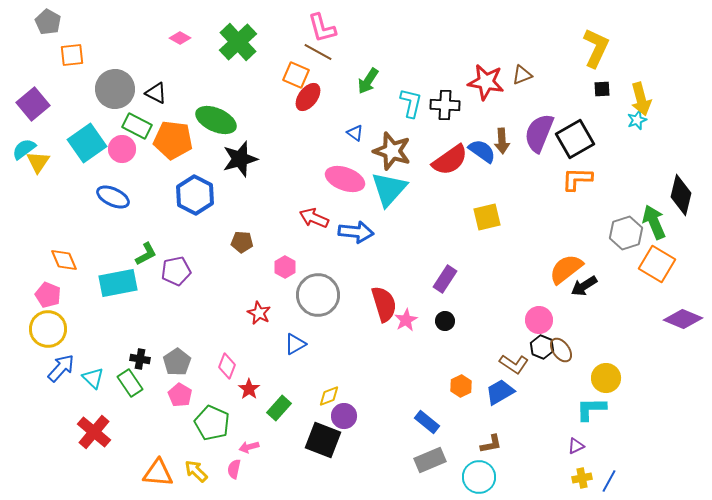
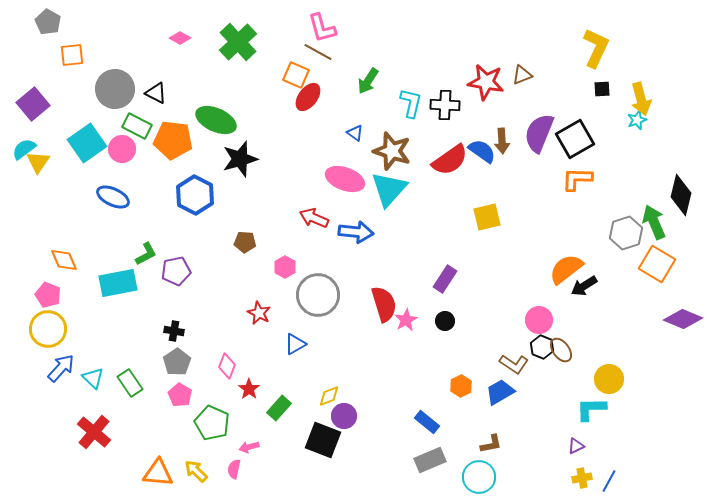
brown pentagon at (242, 242): moved 3 px right
black cross at (140, 359): moved 34 px right, 28 px up
yellow circle at (606, 378): moved 3 px right, 1 px down
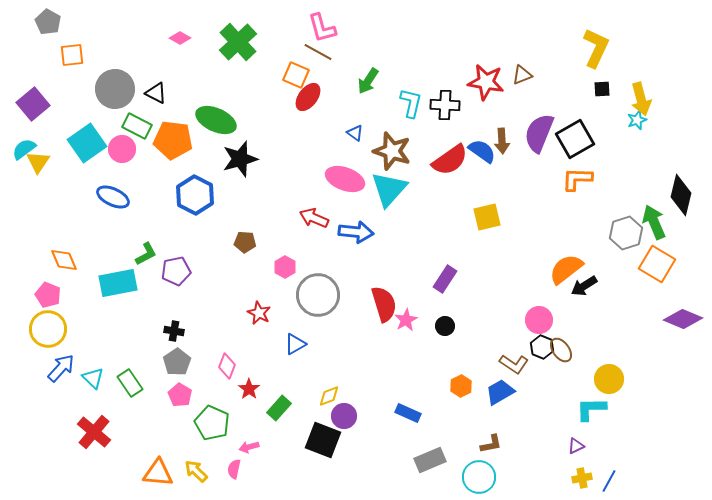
black circle at (445, 321): moved 5 px down
blue rectangle at (427, 422): moved 19 px left, 9 px up; rotated 15 degrees counterclockwise
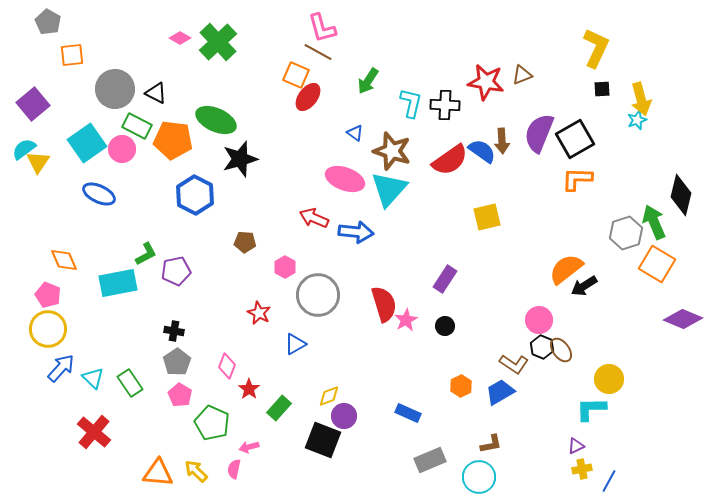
green cross at (238, 42): moved 20 px left
blue ellipse at (113, 197): moved 14 px left, 3 px up
yellow cross at (582, 478): moved 9 px up
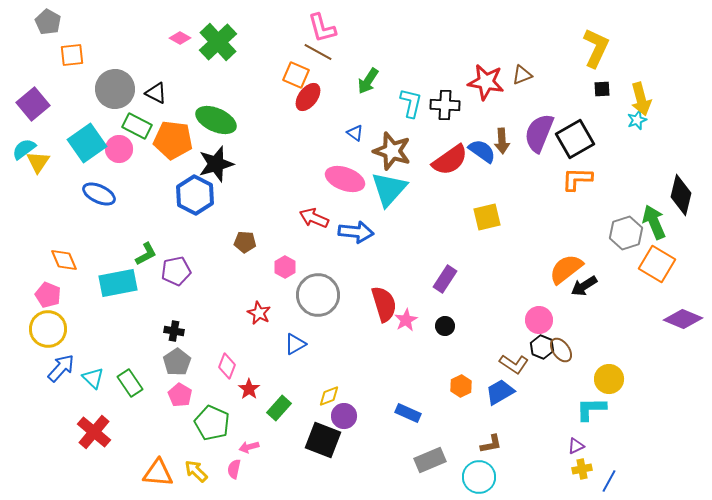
pink circle at (122, 149): moved 3 px left
black star at (240, 159): moved 24 px left, 5 px down
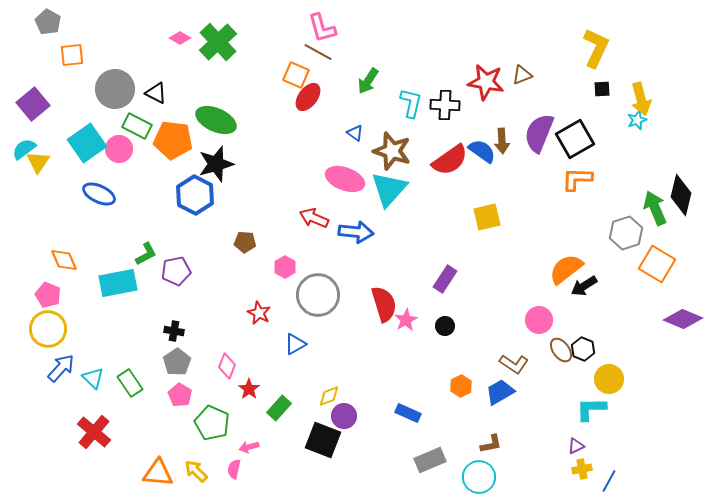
green arrow at (654, 222): moved 1 px right, 14 px up
black hexagon at (542, 347): moved 41 px right, 2 px down
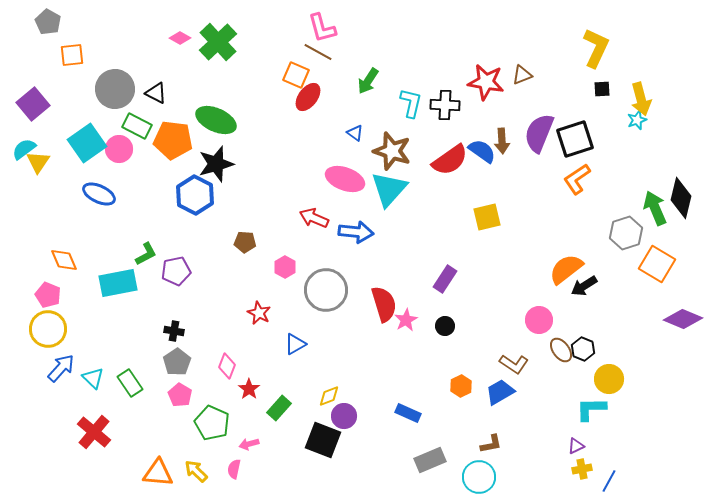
black square at (575, 139): rotated 12 degrees clockwise
orange L-shape at (577, 179): rotated 36 degrees counterclockwise
black diamond at (681, 195): moved 3 px down
gray circle at (318, 295): moved 8 px right, 5 px up
pink arrow at (249, 447): moved 3 px up
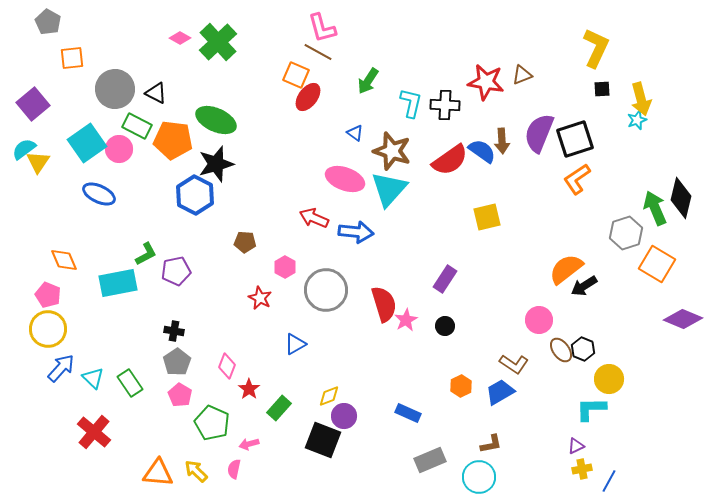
orange square at (72, 55): moved 3 px down
red star at (259, 313): moved 1 px right, 15 px up
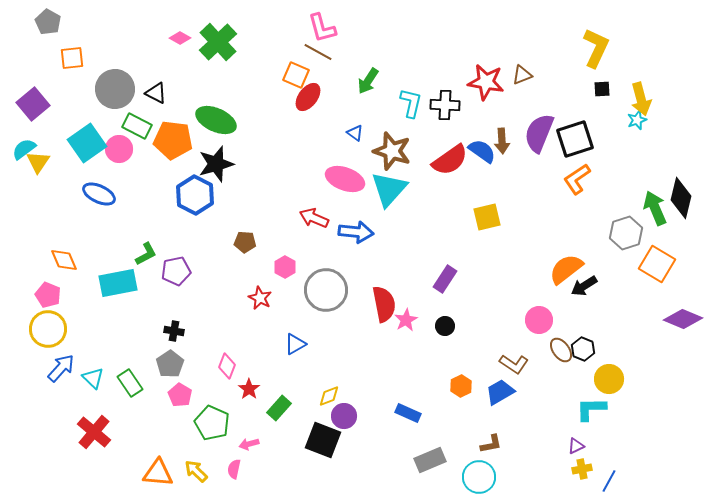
red semicircle at (384, 304): rotated 6 degrees clockwise
gray pentagon at (177, 362): moved 7 px left, 2 px down
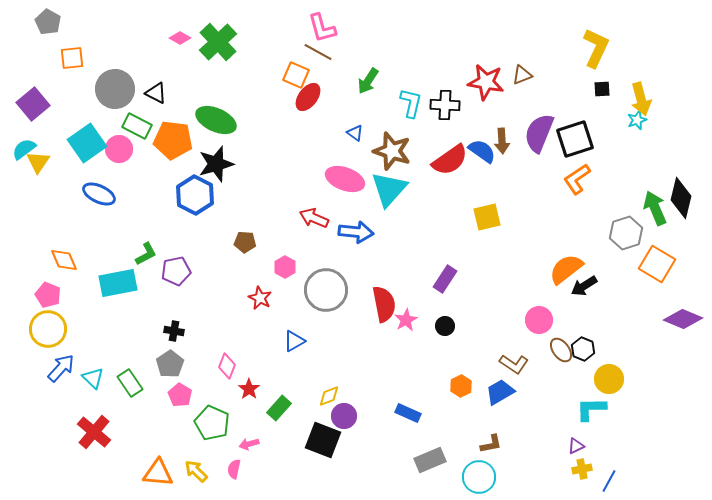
blue triangle at (295, 344): moved 1 px left, 3 px up
